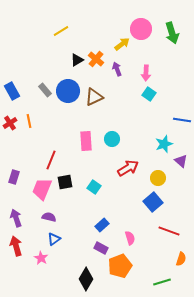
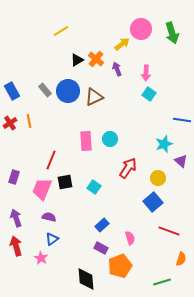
cyan circle at (112, 139): moved 2 px left
red arrow at (128, 168): rotated 25 degrees counterclockwise
blue triangle at (54, 239): moved 2 px left
black diamond at (86, 279): rotated 35 degrees counterclockwise
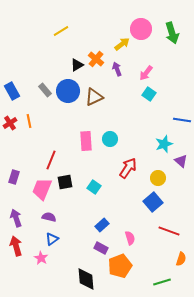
black triangle at (77, 60): moved 5 px down
pink arrow at (146, 73): rotated 35 degrees clockwise
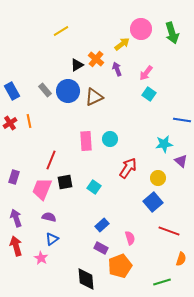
cyan star at (164, 144): rotated 12 degrees clockwise
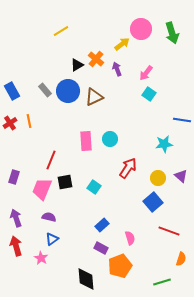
purple triangle at (181, 161): moved 15 px down
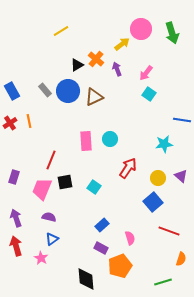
green line at (162, 282): moved 1 px right
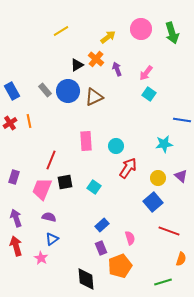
yellow arrow at (122, 44): moved 14 px left, 7 px up
cyan circle at (110, 139): moved 6 px right, 7 px down
purple rectangle at (101, 248): rotated 40 degrees clockwise
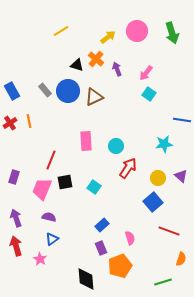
pink circle at (141, 29): moved 4 px left, 2 px down
black triangle at (77, 65): rotated 48 degrees clockwise
pink star at (41, 258): moved 1 px left, 1 px down
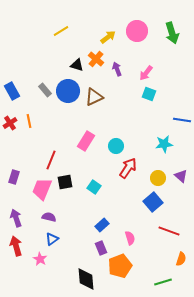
cyan square at (149, 94): rotated 16 degrees counterclockwise
pink rectangle at (86, 141): rotated 36 degrees clockwise
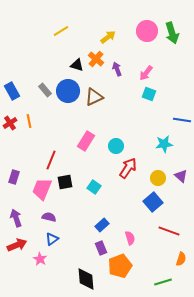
pink circle at (137, 31): moved 10 px right
red arrow at (16, 246): moved 1 px right, 1 px up; rotated 84 degrees clockwise
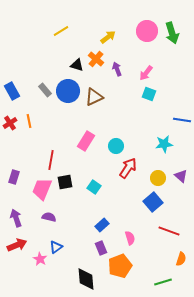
red line at (51, 160): rotated 12 degrees counterclockwise
blue triangle at (52, 239): moved 4 px right, 8 px down
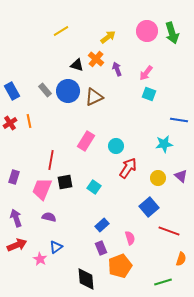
blue line at (182, 120): moved 3 px left
blue square at (153, 202): moved 4 px left, 5 px down
